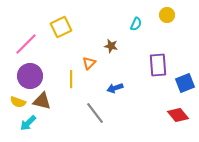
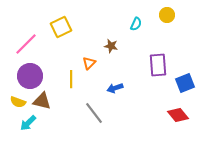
gray line: moved 1 px left
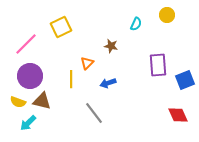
orange triangle: moved 2 px left
blue square: moved 3 px up
blue arrow: moved 7 px left, 5 px up
red diamond: rotated 15 degrees clockwise
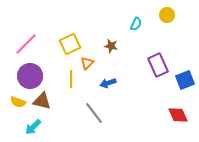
yellow square: moved 9 px right, 17 px down
purple rectangle: rotated 20 degrees counterclockwise
cyan arrow: moved 5 px right, 4 px down
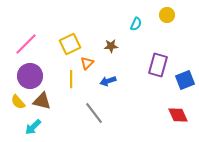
brown star: rotated 16 degrees counterclockwise
purple rectangle: rotated 40 degrees clockwise
blue arrow: moved 2 px up
yellow semicircle: rotated 28 degrees clockwise
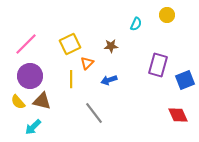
blue arrow: moved 1 px right, 1 px up
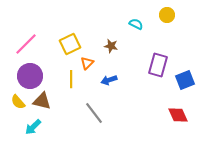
cyan semicircle: rotated 88 degrees counterclockwise
brown star: rotated 16 degrees clockwise
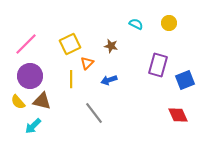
yellow circle: moved 2 px right, 8 px down
cyan arrow: moved 1 px up
